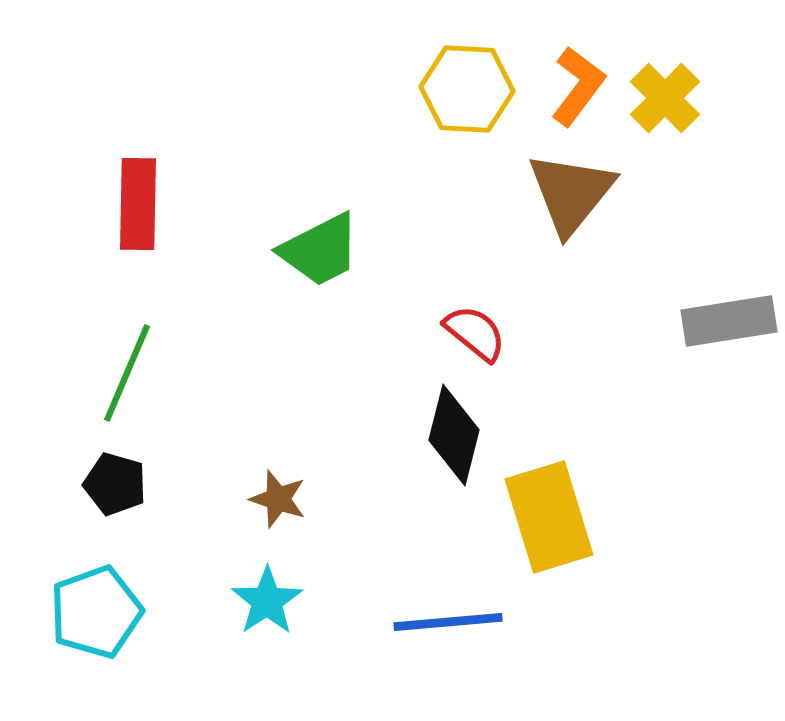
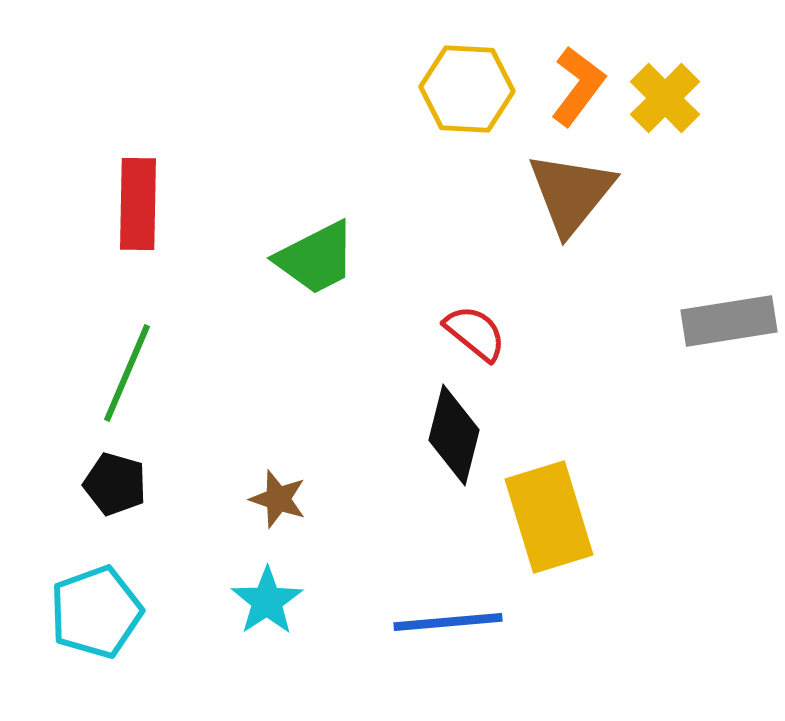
green trapezoid: moved 4 px left, 8 px down
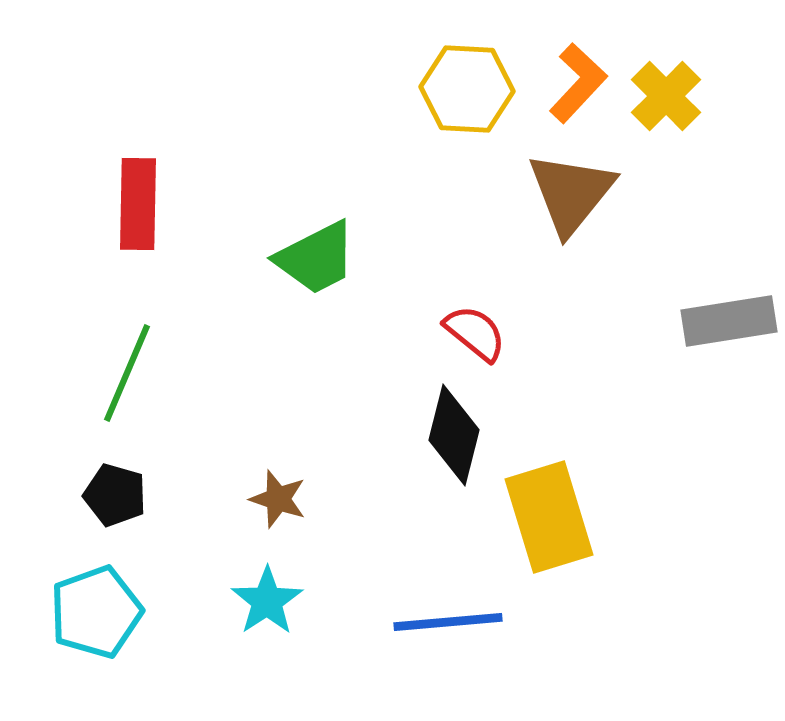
orange L-shape: moved 3 px up; rotated 6 degrees clockwise
yellow cross: moved 1 px right, 2 px up
black pentagon: moved 11 px down
